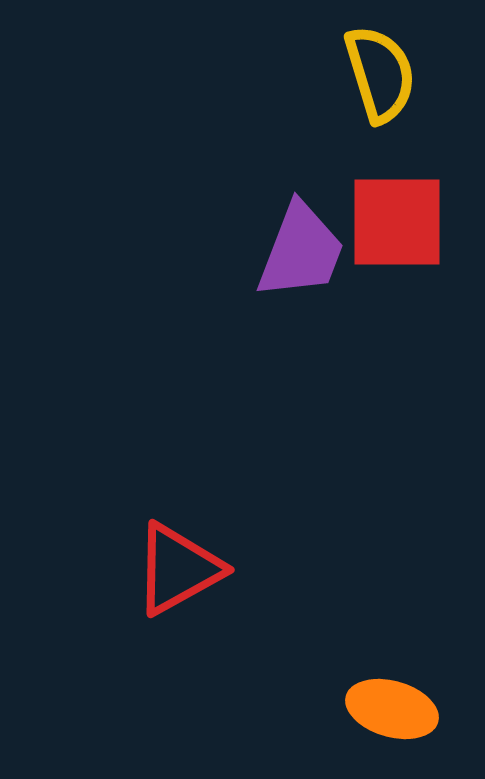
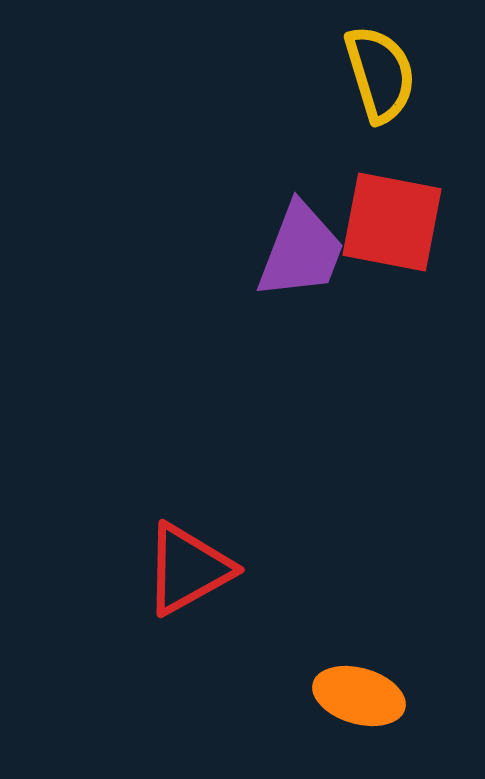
red square: moved 5 px left; rotated 11 degrees clockwise
red triangle: moved 10 px right
orange ellipse: moved 33 px left, 13 px up
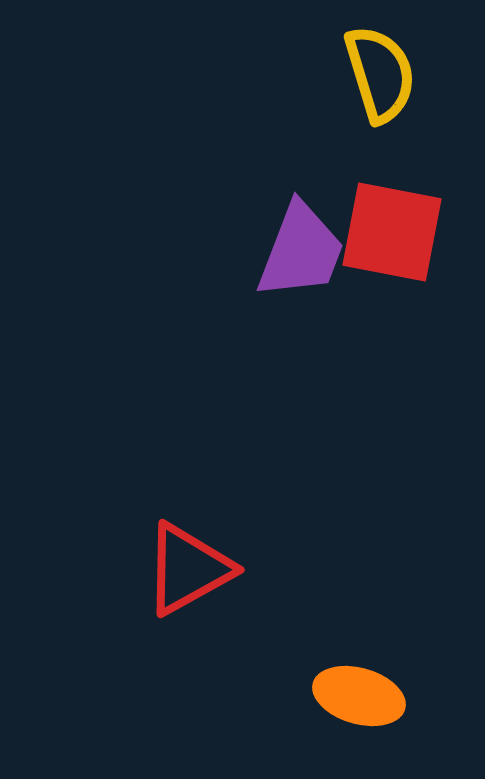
red square: moved 10 px down
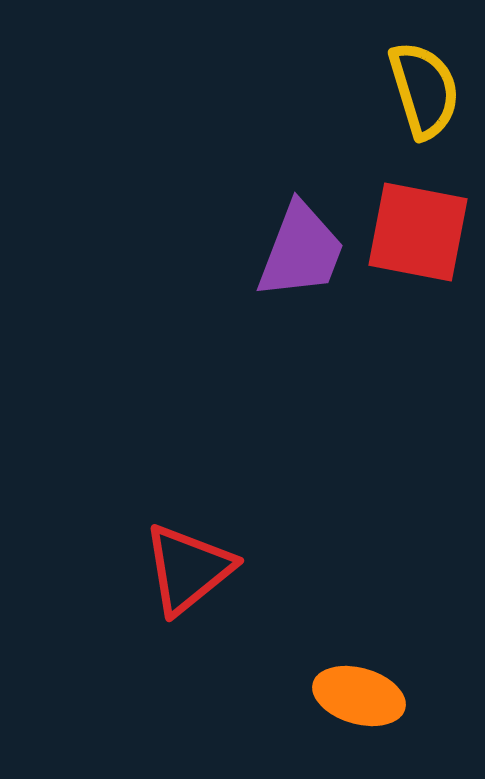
yellow semicircle: moved 44 px right, 16 px down
red square: moved 26 px right
red triangle: rotated 10 degrees counterclockwise
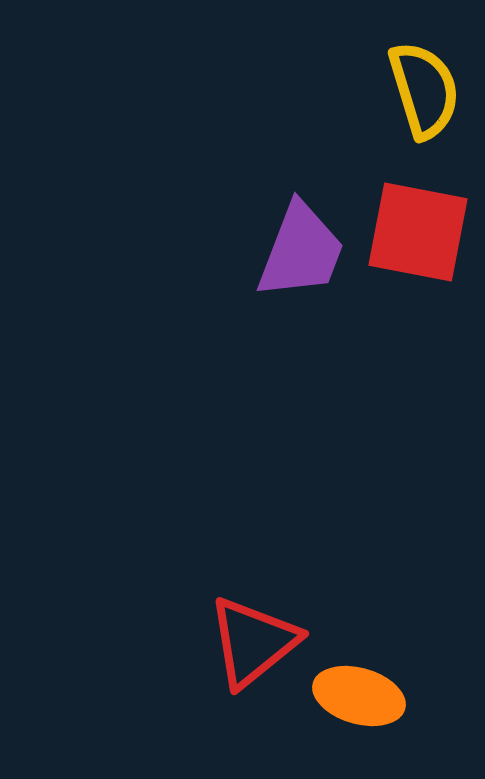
red triangle: moved 65 px right, 73 px down
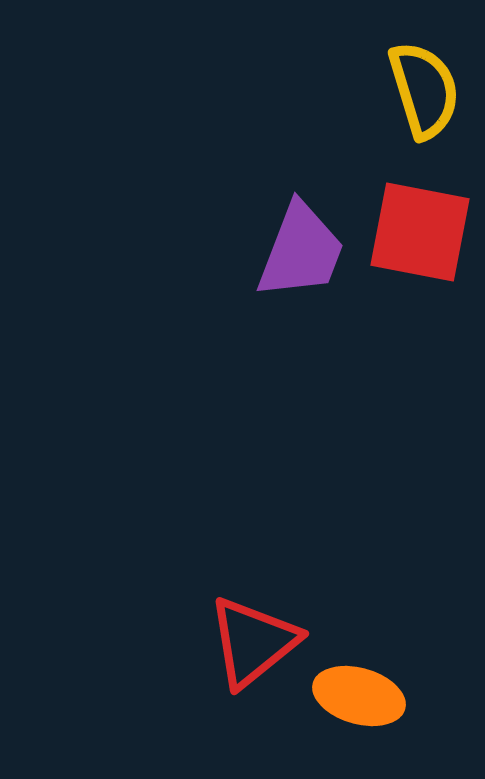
red square: moved 2 px right
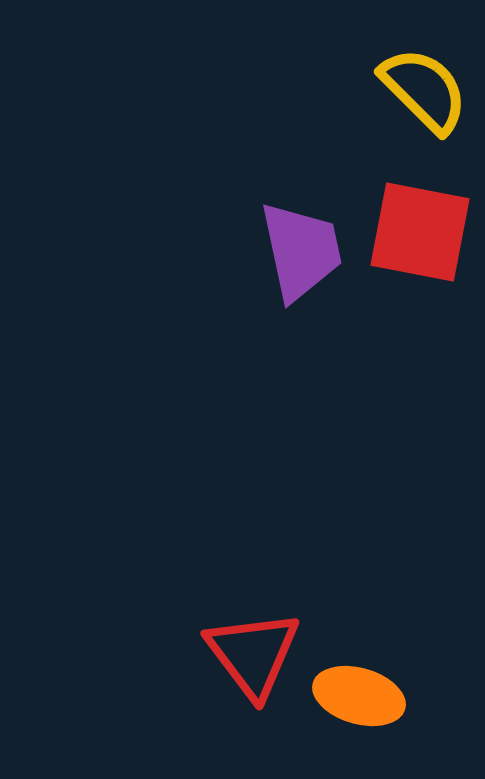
yellow semicircle: rotated 28 degrees counterclockwise
purple trapezoid: rotated 33 degrees counterclockwise
red triangle: moved 12 px down; rotated 28 degrees counterclockwise
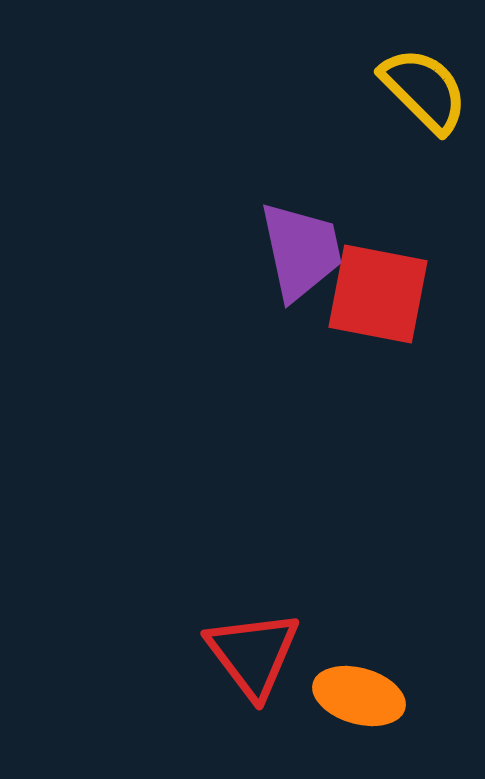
red square: moved 42 px left, 62 px down
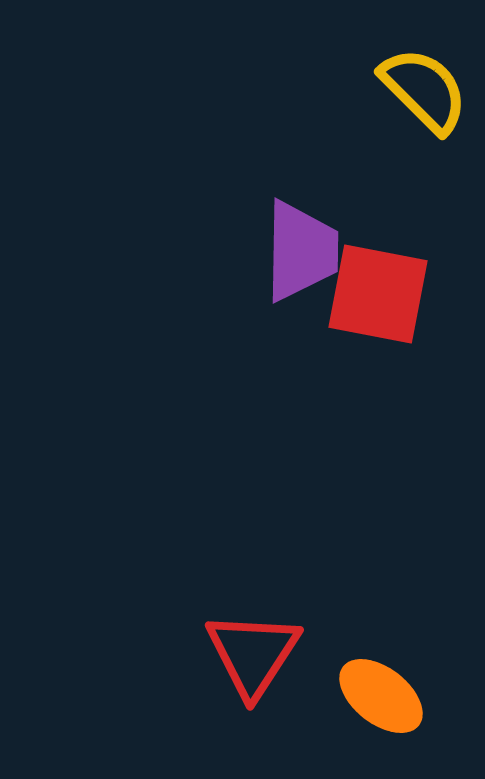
purple trapezoid: rotated 13 degrees clockwise
red triangle: rotated 10 degrees clockwise
orange ellipse: moved 22 px right; rotated 22 degrees clockwise
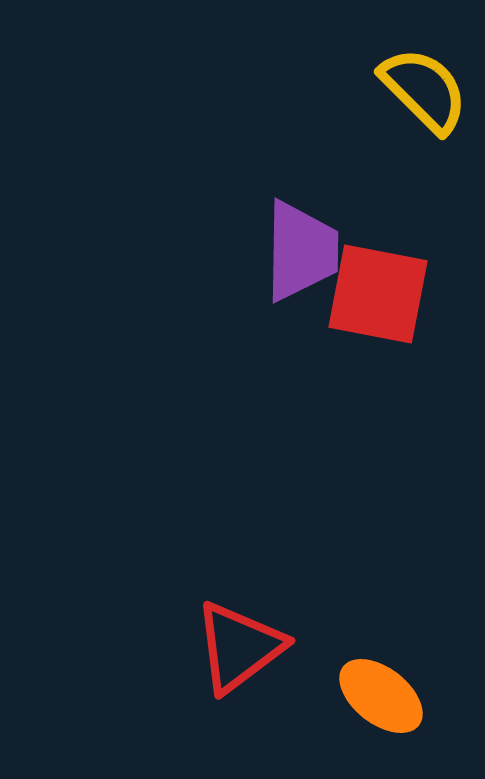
red triangle: moved 14 px left, 7 px up; rotated 20 degrees clockwise
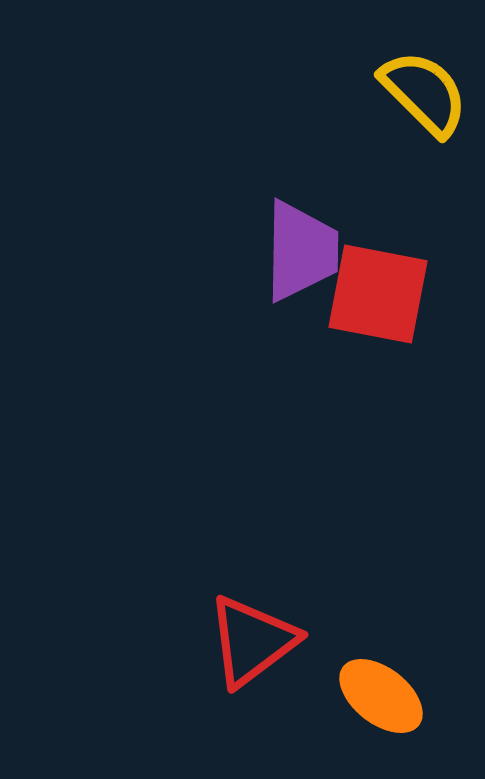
yellow semicircle: moved 3 px down
red triangle: moved 13 px right, 6 px up
